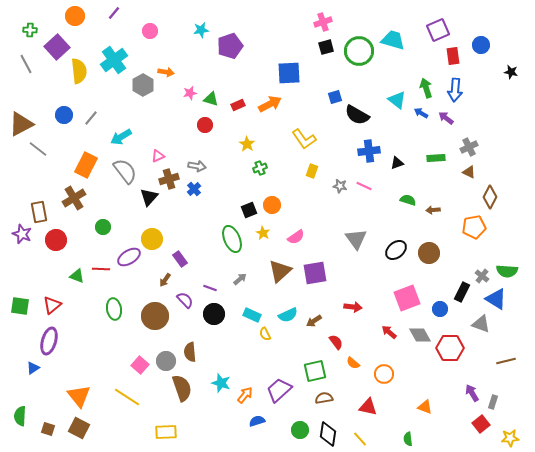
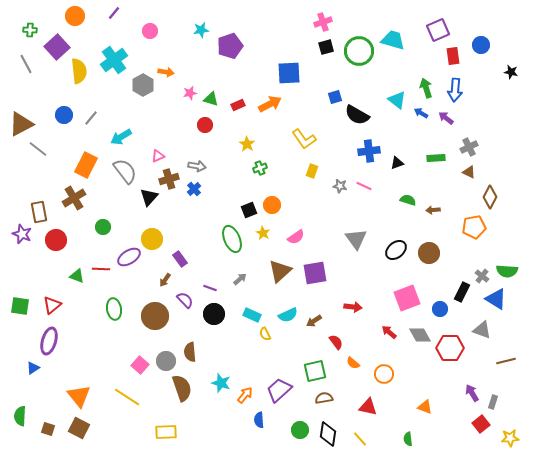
gray triangle at (481, 324): moved 1 px right, 6 px down
blue semicircle at (257, 421): moved 2 px right, 1 px up; rotated 77 degrees counterclockwise
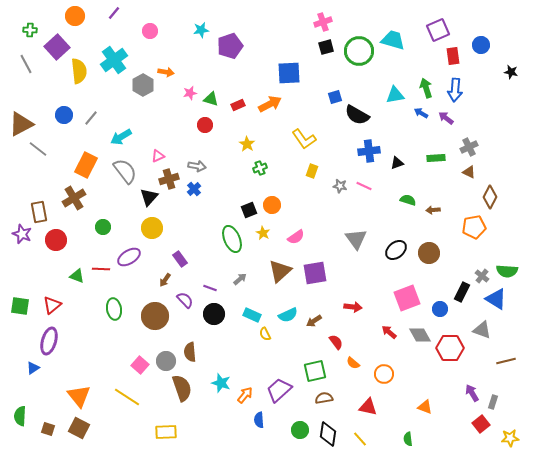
cyan triangle at (397, 100): moved 2 px left, 5 px up; rotated 48 degrees counterclockwise
yellow circle at (152, 239): moved 11 px up
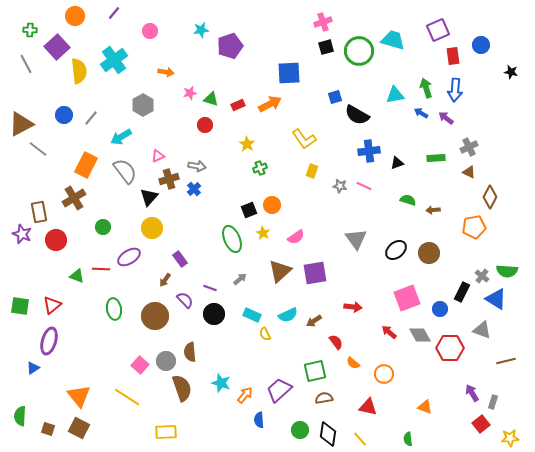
gray hexagon at (143, 85): moved 20 px down
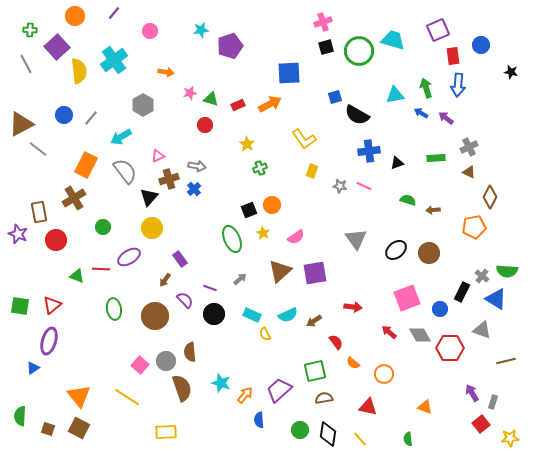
blue arrow at (455, 90): moved 3 px right, 5 px up
purple star at (22, 234): moved 4 px left
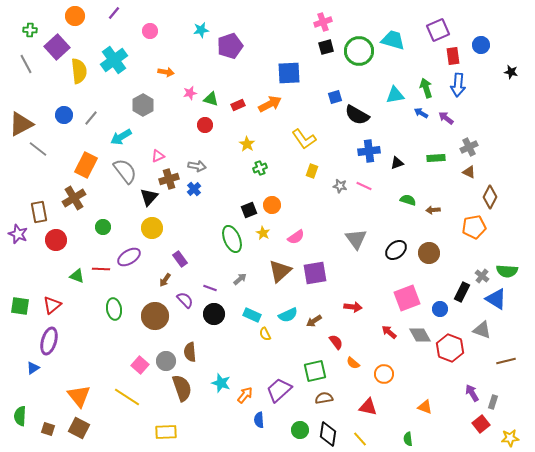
red hexagon at (450, 348): rotated 20 degrees clockwise
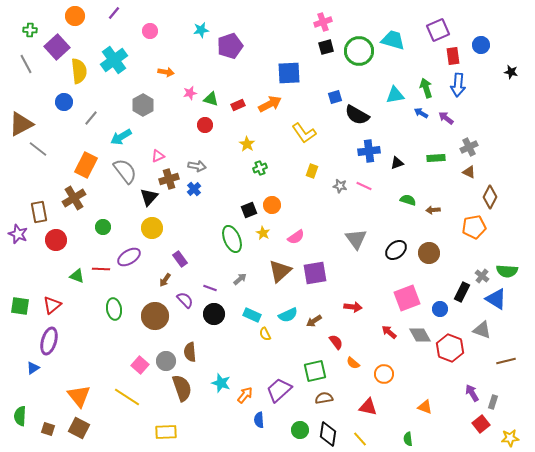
blue circle at (64, 115): moved 13 px up
yellow L-shape at (304, 139): moved 6 px up
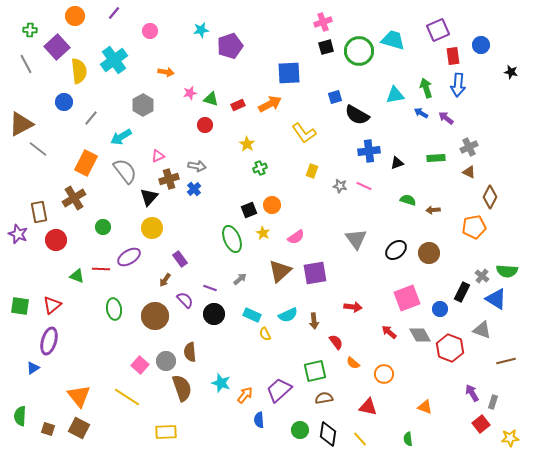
orange rectangle at (86, 165): moved 2 px up
brown arrow at (314, 321): rotated 63 degrees counterclockwise
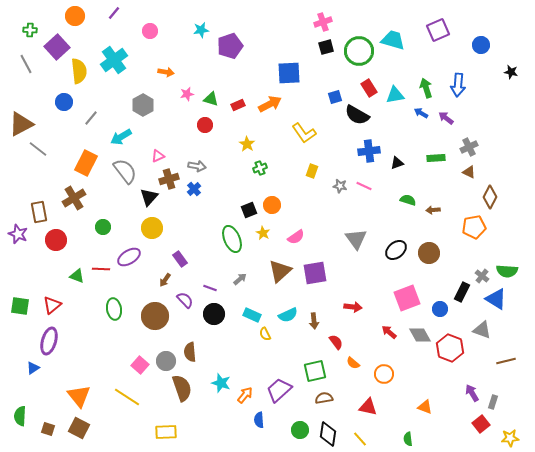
red rectangle at (453, 56): moved 84 px left, 32 px down; rotated 24 degrees counterclockwise
pink star at (190, 93): moved 3 px left, 1 px down
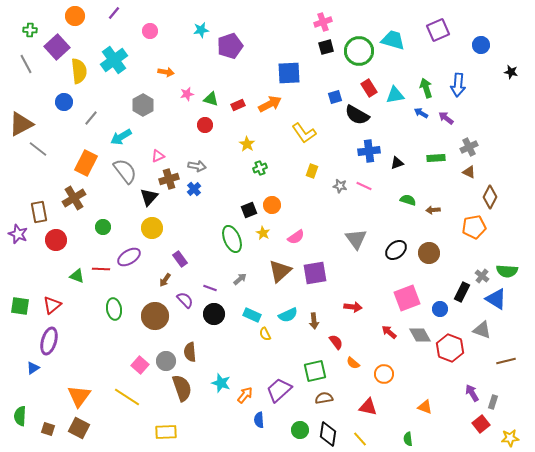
orange triangle at (79, 396): rotated 15 degrees clockwise
